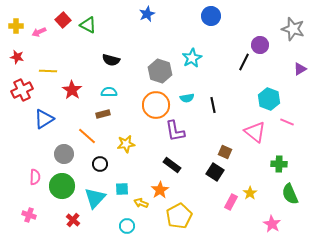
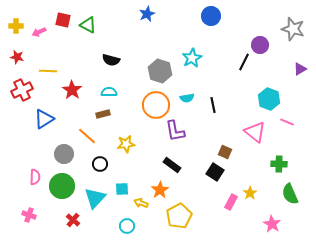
red square at (63, 20): rotated 35 degrees counterclockwise
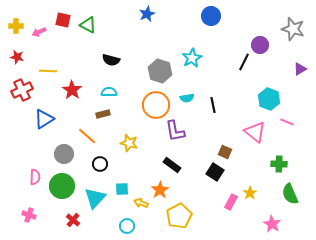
yellow star at (126, 144): moved 3 px right, 1 px up; rotated 24 degrees clockwise
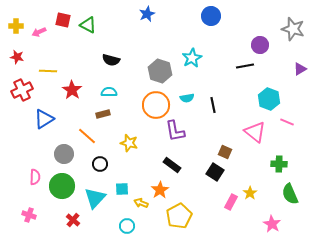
black line at (244, 62): moved 1 px right, 4 px down; rotated 54 degrees clockwise
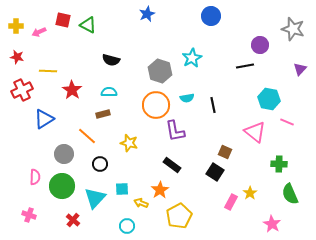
purple triangle at (300, 69): rotated 16 degrees counterclockwise
cyan hexagon at (269, 99): rotated 10 degrees counterclockwise
